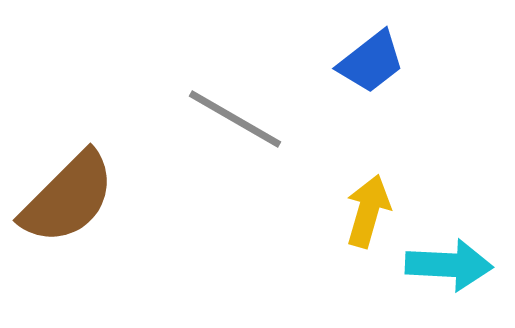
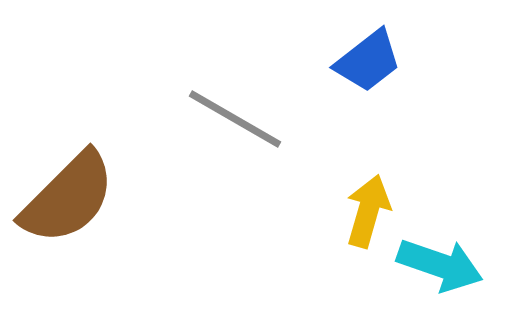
blue trapezoid: moved 3 px left, 1 px up
cyan arrow: moved 9 px left; rotated 16 degrees clockwise
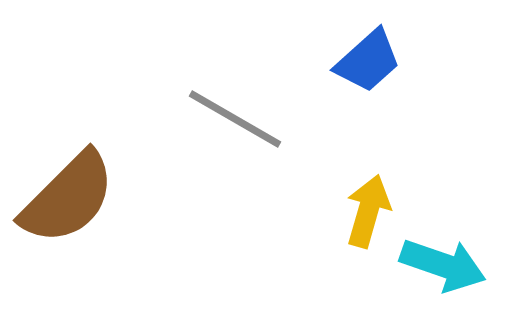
blue trapezoid: rotated 4 degrees counterclockwise
cyan arrow: moved 3 px right
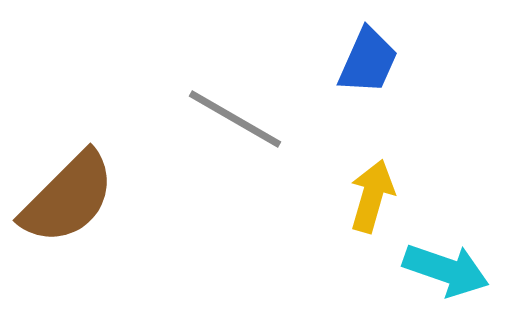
blue trapezoid: rotated 24 degrees counterclockwise
yellow arrow: moved 4 px right, 15 px up
cyan arrow: moved 3 px right, 5 px down
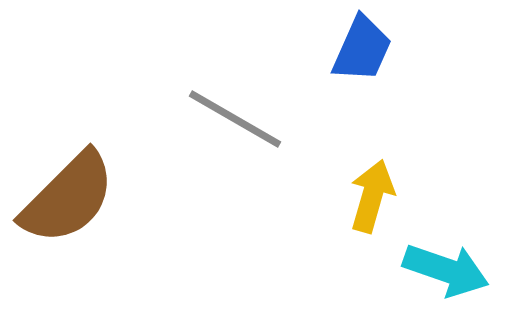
blue trapezoid: moved 6 px left, 12 px up
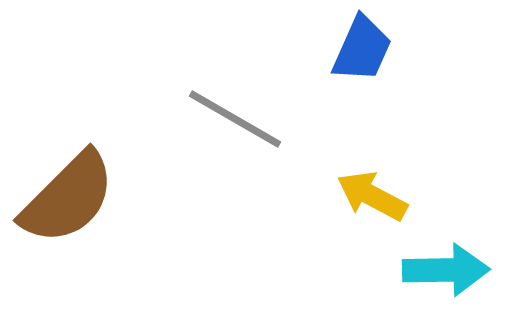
yellow arrow: rotated 78 degrees counterclockwise
cyan arrow: rotated 20 degrees counterclockwise
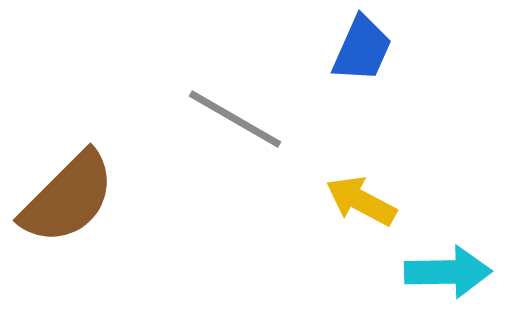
yellow arrow: moved 11 px left, 5 px down
cyan arrow: moved 2 px right, 2 px down
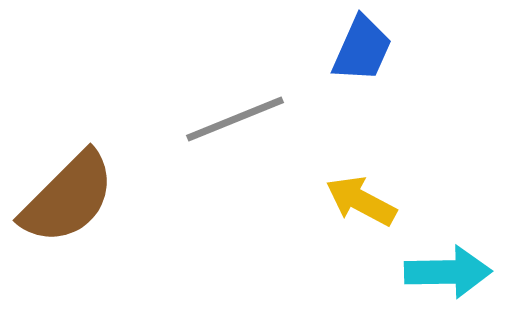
gray line: rotated 52 degrees counterclockwise
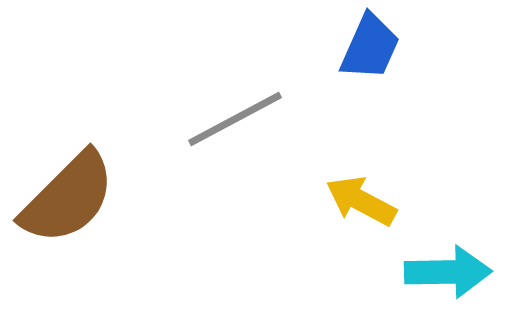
blue trapezoid: moved 8 px right, 2 px up
gray line: rotated 6 degrees counterclockwise
